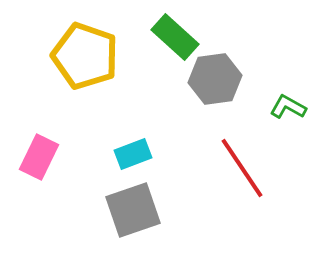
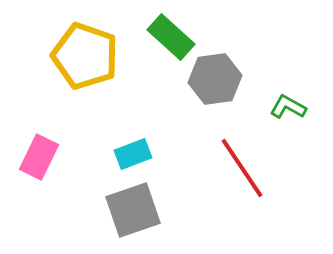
green rectangle: moved 4 px left
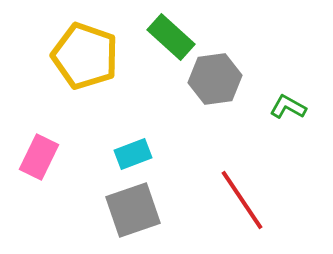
red line: moved 32 px down
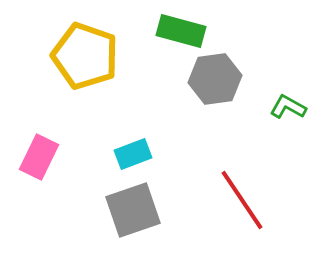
green rectangle: moved 10 px right, 6 px up; rotated 27 degrees counterclockwise
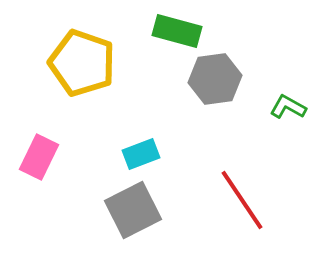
green rectangle: moved 4 px left
yellow pentagon: moved 3 px left, 7 px down
cyan rectangle: moved 8 px right
gray square: rotated 8 degrees counterclockwise
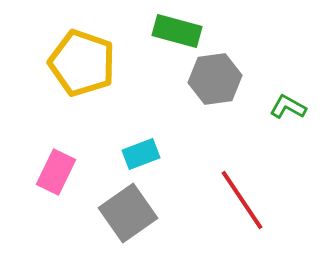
pink rectangle: moved 17 px right, 15 px down
gray square: moved 5 px left, 3 px down; rotated 8 degrees counterclockwise
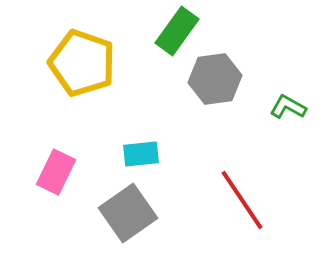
green rectangle: rotated 69 degrees counterclockwise
cyan rectangle: rotated 15 degrees clockwise
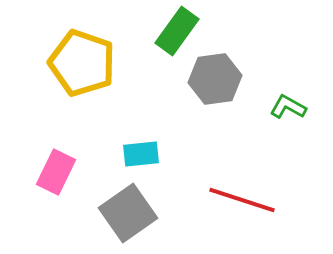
red line: rotated 38 degrees counterclockwise
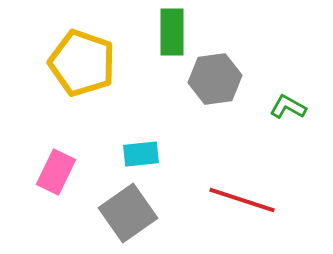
green rectangle: moved 5 px left, 1 px down; rotated 36 degrees counterclockwise
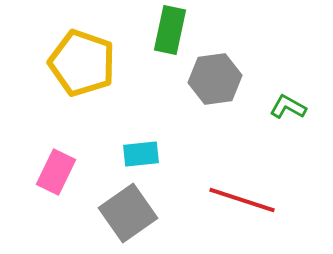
green rectangle: moved 2 px left, 2 px up; rotated 12 degrees clockwise
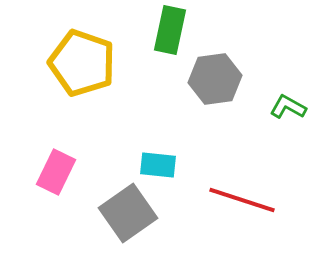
cyan rectangle: moved 17 px right, 11 px down; rotated 12 degrees clockwise
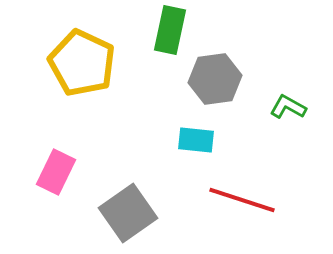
yellow pentagon: rotated 6 degrees clockwise
cyan rectangle: moved 38 px right, 25 px up
